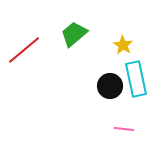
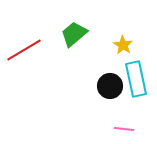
red line: rotated 9 degrees clockwise
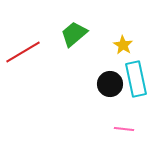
red line: moved 1 px left, 2 px down
black circle: moved 2 px up
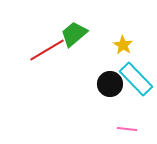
red line: moved 24 px right, 2 px up
cyan rectangle: rotated 32 degrees counterclockwise
pink line: moved 3 px right
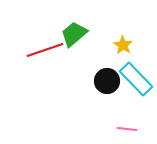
red line: moved 2 px left; rotated 12 degrees clockwise
black circle: moved 3 px left, 3 px up
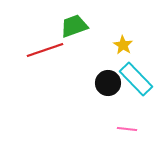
green trapezoid: moved 8 px up; rotated 20 degrees clockwise
black circle: moved 1 px right, 2 px down
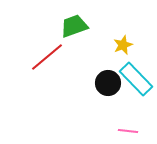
yellow star: rotated 18 degrees clockwise
red line: moved 2 px right, 7 px down; rotated 21 degrees counterclockwise
pink line: moved 1 px right, 2 px down
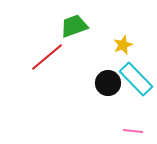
pink line: moved 5 px right
